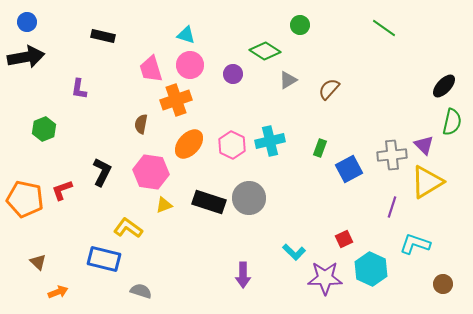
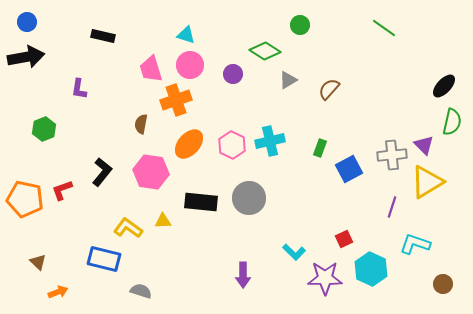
black L-shape at (102, 172): rotated 12 degrees clockwise
black rectangle at (209, 202): moved 8 px left; rotated 12 degrees counterclockwise
yellow triangle at (164, 205): moved 1 px left, 16 px down; rotated 18 degrees clockwise
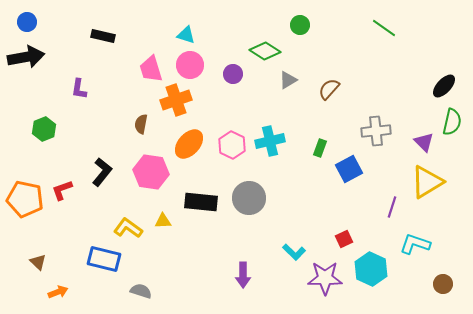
purple triangle at (424, 145): moved 3 px up
gray cross at (392, 155): moved 16 px left, 24 px up
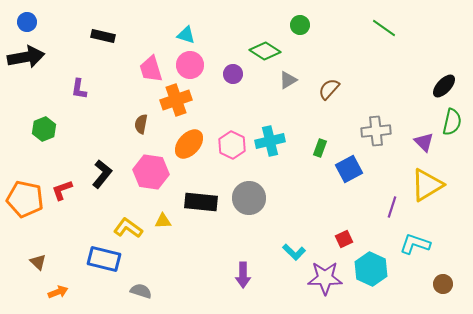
black L-shape at (102, 172): moved 2 px down
yellow triangle at (427, 182): moved 3 px down
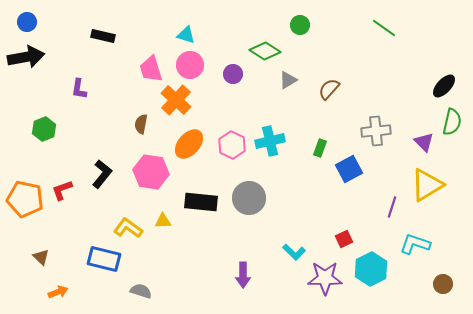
orange cross at (176, 100): rotated 28 degrees counterclockwise
brown triangle at (38, 262): moved 3 px right, 5 px up
cyan hexagon at (371, 269): rotated 8 degrees clockwise
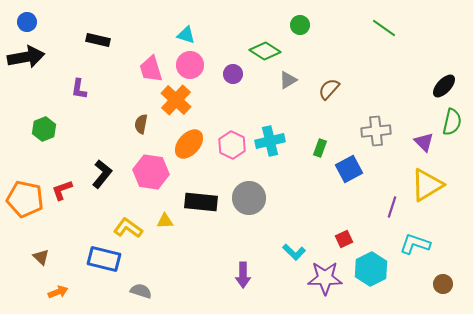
black rectangle at (103, 36): moved 5 px left, 4 px down
yellow triangle at (163, 221): moved 2 px right
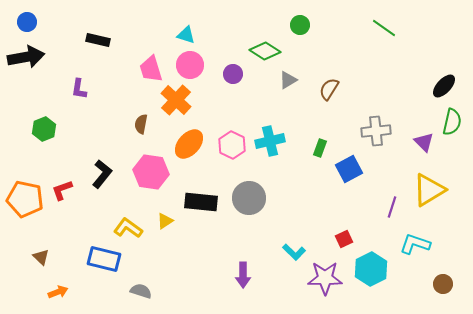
brown semicircle at (329, 89): rotated 10 degrees counterclockwise
yellow triangle at (427, 185): moved 2 px right, 5 px down
yellow triangle at (165, 221): rotated 30 degrees counterclockwise
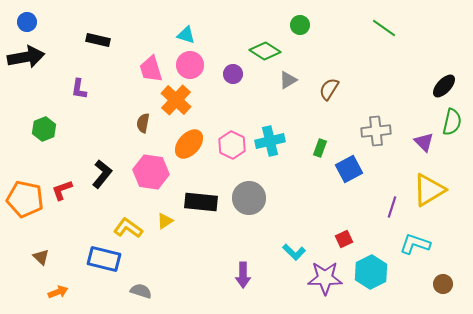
brown semicircle at (141, 124): moved 2 px right, 1 px up
cyan hexagon at (371, 269): moved 3 px down
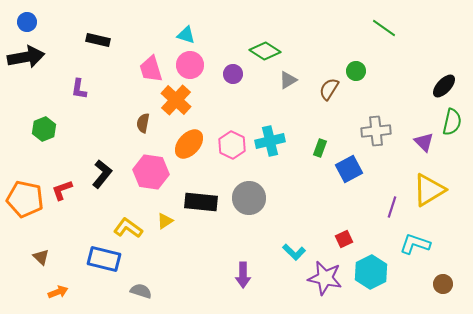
green circle at (300, 25): moved 56 px right, 46 px down
purple star at (325, 278): rotated 12 degrees clockwise
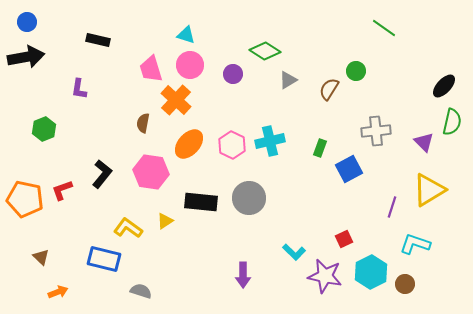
purple star at (325, 278): moved 2 px up
brown circle at (443, 284): moved 38 px left
